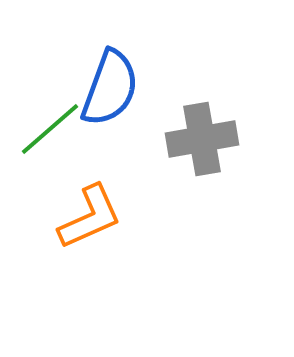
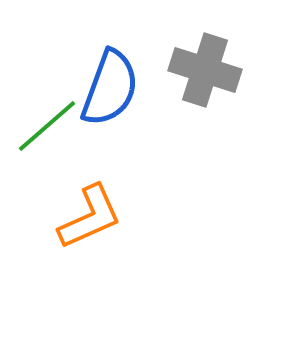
green line: moved 3 px left, 3 px up
gray cross: moved 3 px right, 69 px up; rotated 28 degrees clockwise
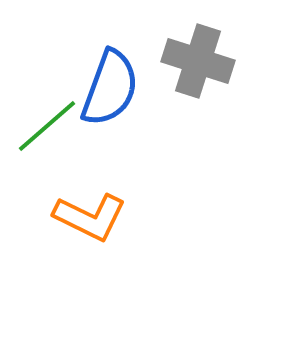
gray cross: moved 7 px left, 9 px up
orange L-shape: rotated 50 degrees clockwise
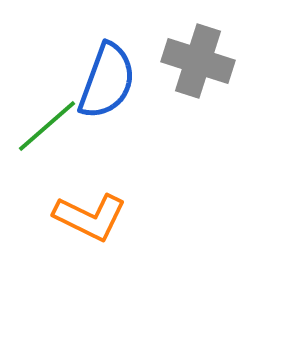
blue semicircle: moved 3 px left, 7 px up
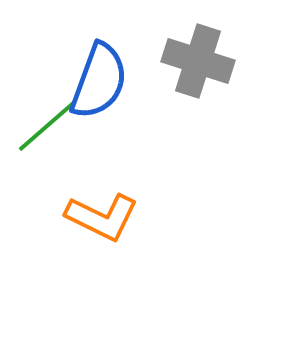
blue semicircle: moved 8 px left
orange L-shape: moved 12 px right
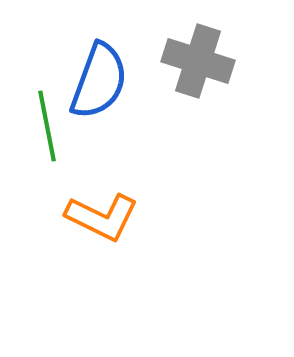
green line: rotated 60 degrees counterclockwise
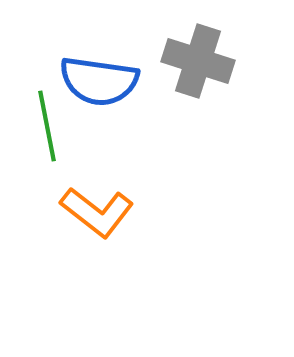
blue semicircle: rotated 78 degrees clockwise
orange L-shape: moved 5 px left, 5 px up; rotated 12 degrees clockwise
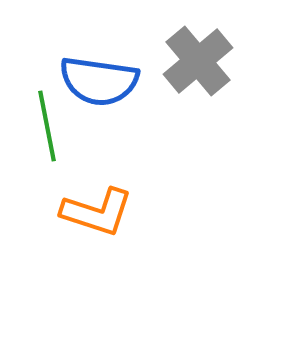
gray cross: rotated 32 degrees clockwise
orange L-shape: rotated 20 degrees counterclockwise
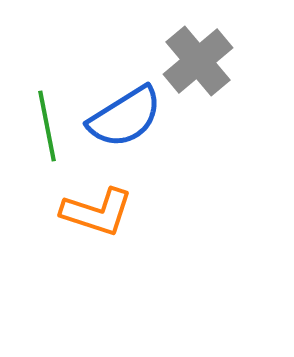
blue semicircle: moved 26 px right, 36 px down; rotated 40 degrees counterclockwise
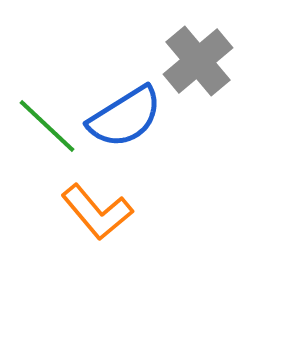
green line: rotated 36 degrees counterclockwise
orange L-shape: rotated 32 degrees clockwise
